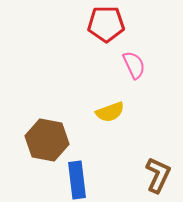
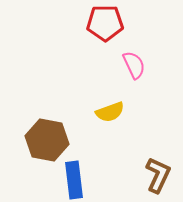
red pentagon: moved 1 px left, 1 px up
blue rectangle: moved 3 px left
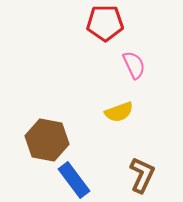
yellow semicircle: moved 9 px right
brown L-shape: moved 16 px left
blue rectangle: rotated 30 degrees counterclockwise
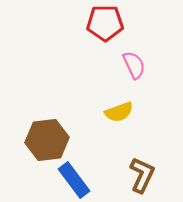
brown hexagon: rotated 18 degrees counterclockwise
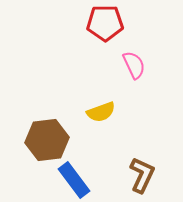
yellow semicircle: moved 18 px left
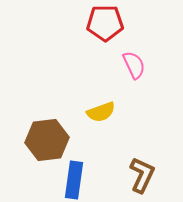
blue rectangle: rotated 45 degrees clockwise
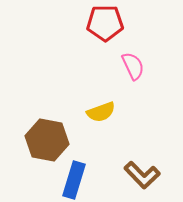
pink semicircle: moved 1 px left, 1 px down
brown hexagon: rotated 18 degrees clockwise
brown L-shape: rotated 111 degrees clockwise
blue rectangle: rotated 9 degrees clockwise
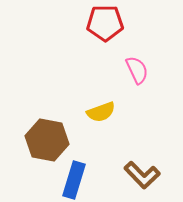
pink semicircle: moved 4 px right, 4 px down
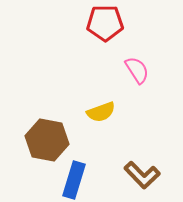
pink semicircle: rotated 8 degrees counterclockwise
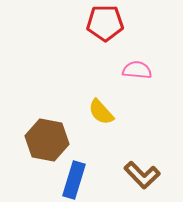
pink semicircle: rotated 52 degrees counterclockwise
yellow semicircle: rotated 68 degrees clockwise
